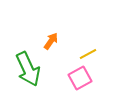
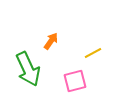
yellow line: moved 5 px right, 1 px up
pink square: moved 5 px left, 3 px down; rotated 15 degrees clockwise
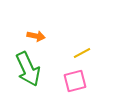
orange arrow: moved 15 px left, 5 px up; rotated 66 degrees clockwise
yellow line: moved 11 px left
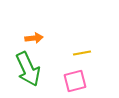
orange arrow: moved 2 px left, 2 px down; rotated 18 degrees counterclockwise
yellow line: rotated 18 degrees clockwise
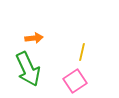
yellow line: moved 1 px up; rotated 66 degrees counterclockwise
pink square: rotated 20 degrees counterclockwise
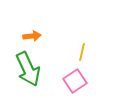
orange arrow: moved 2 px left, 2 px up
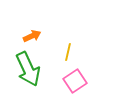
orange arrow: rotated 18 degrees counterclockwise
yellow line: moved 14 px left
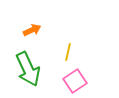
orange arrow: moved 6 px up
